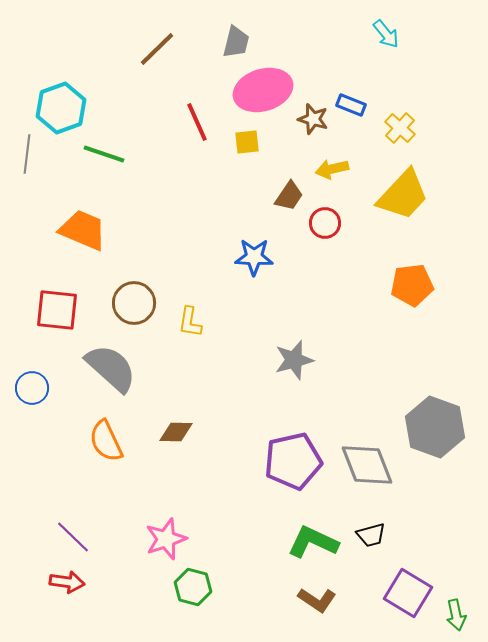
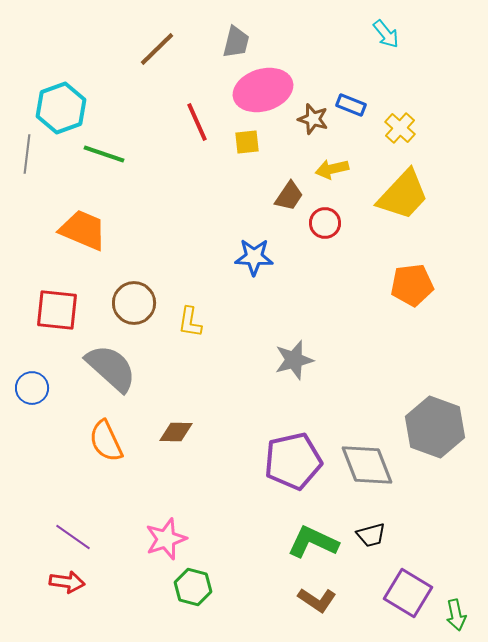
purple line: rotated 9 degrees counterclockwise
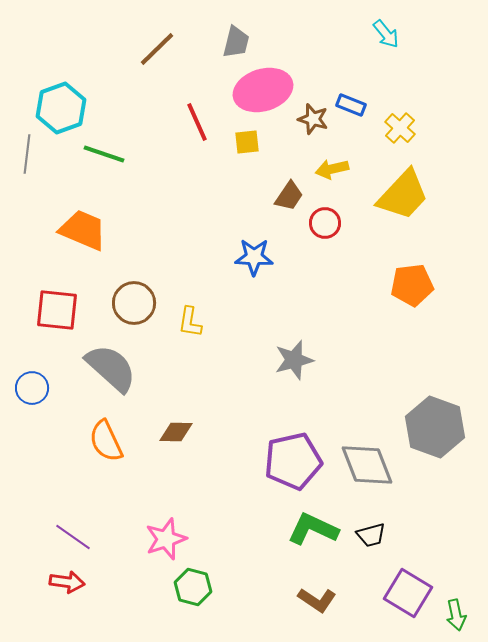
green L-shape: moved 13 px up
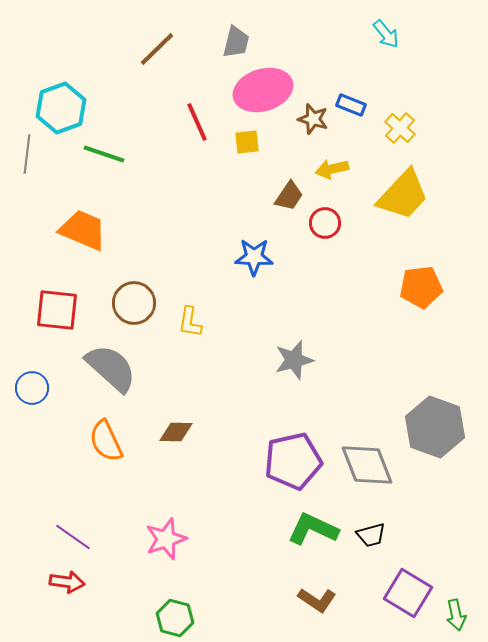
orange pentagon: moved 9 px right, 2 px down
green hexagon: moved 18 px left, 31 px down
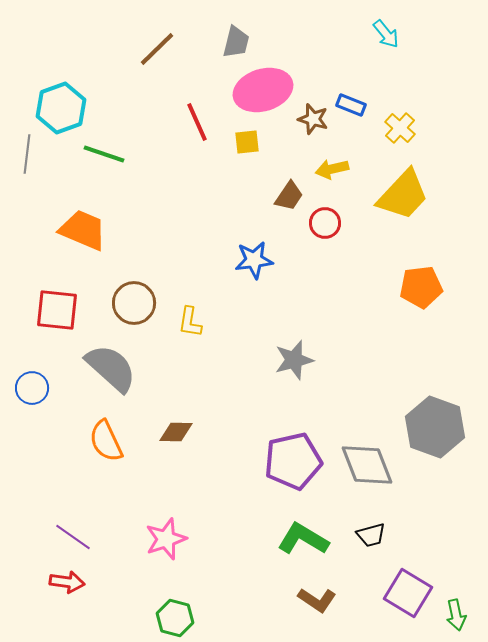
blue star: moved 3 px down; rotated 9 degrees counterclockwise
green L-shape: moved 10 px left, 10 px down; rotated 6 degrees clockwise
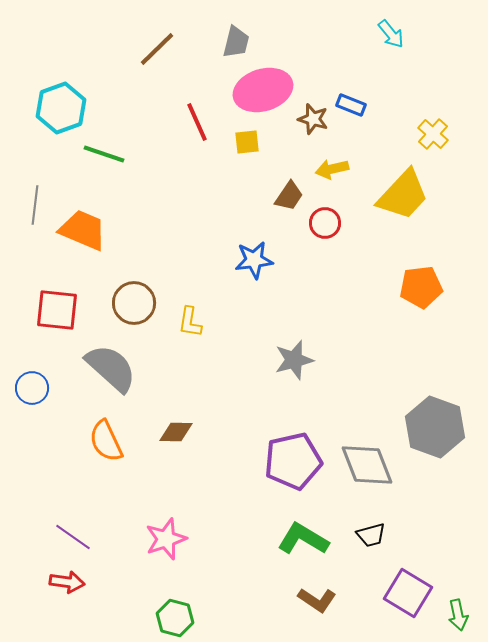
cyan arrow: moved 5 px right
yellow cross: moved 33 px right, 6 px down
gray line: moved 8 px right, 51 px down
green arrow: moved 2 px right
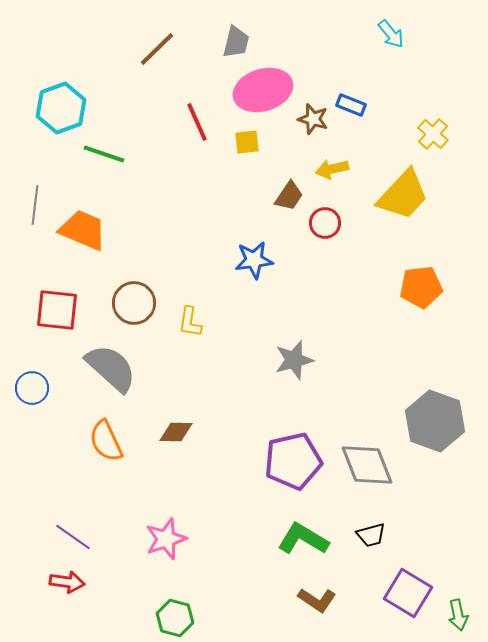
gray hexagon: moved 6 px up
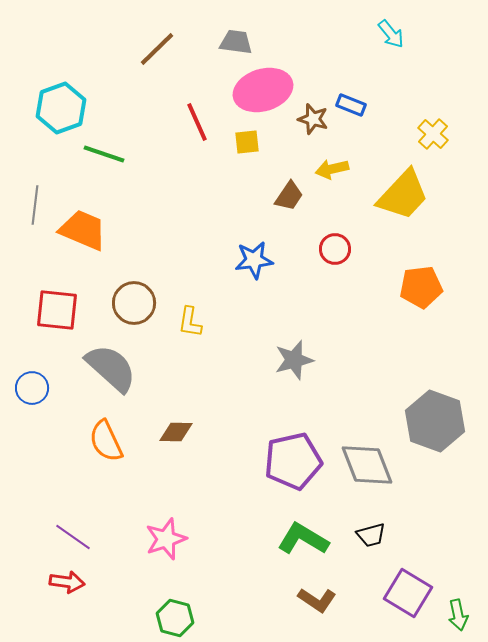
gray trapezoid: rotated 96 degrees counterclockwise
red circle: moved 10 px right, 26 px down
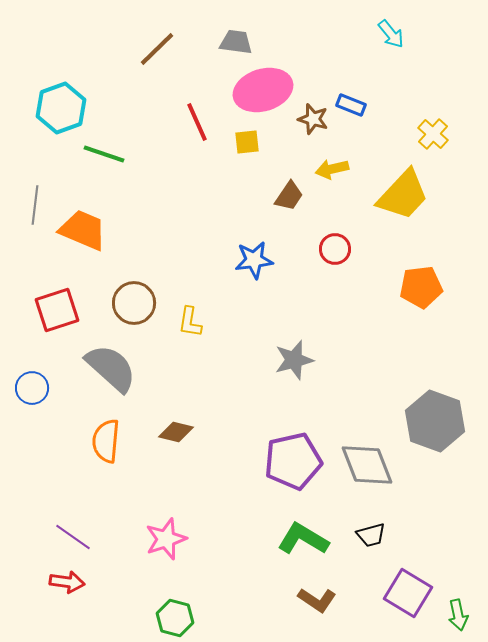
red square: rotated 24 degrees counterclockwise
brown diamond: rotated 12 degrees clockwise
orange semicircle: rotated 30 degrees clockwise
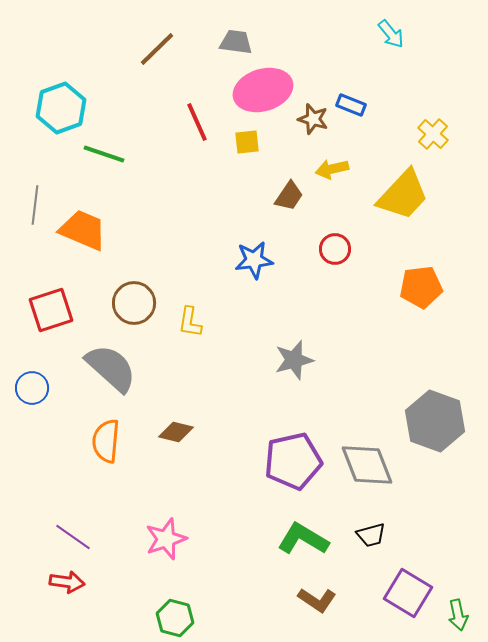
red square: moved 6 px left
